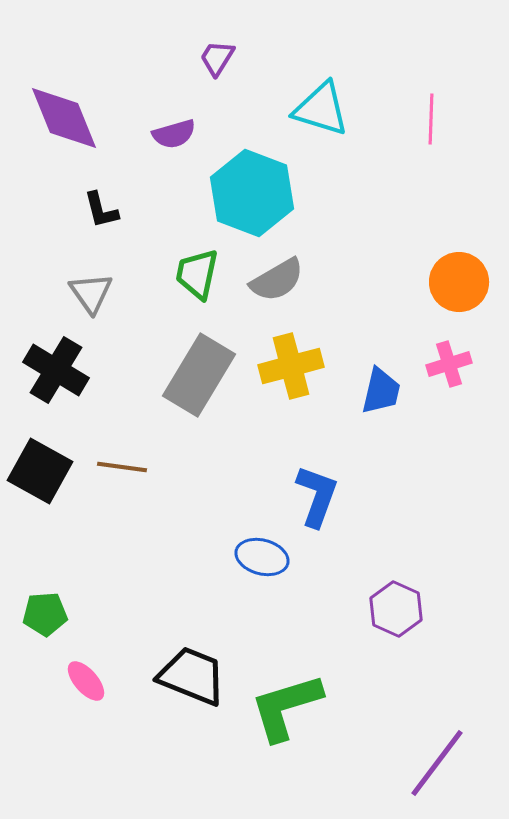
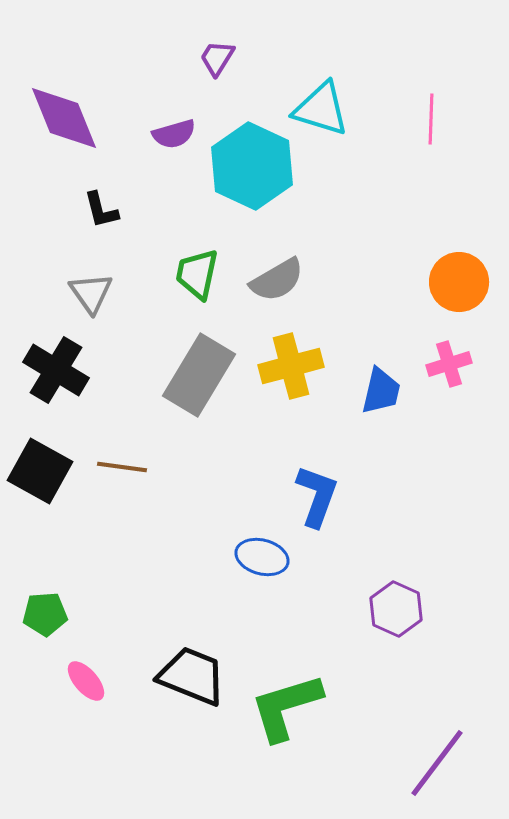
cyan hexagon: moved 27 px up; rotated 4 degrees clockwise
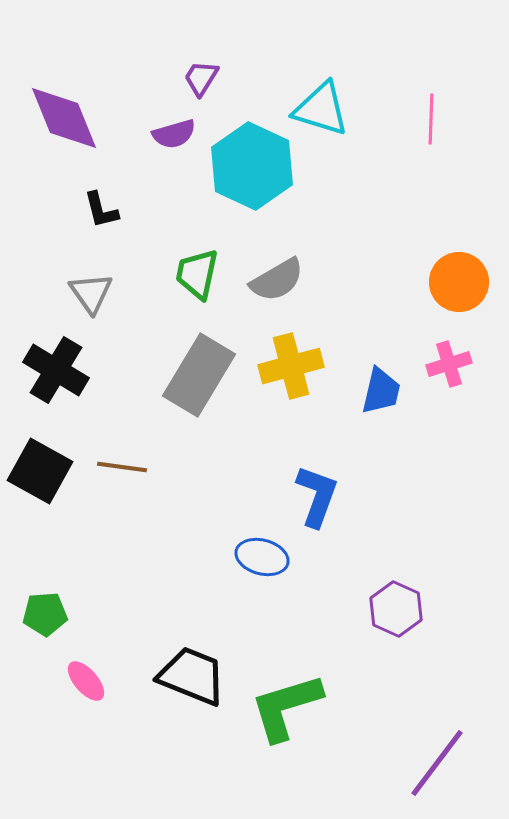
purple trapezoid: moved 16 px left, 20 px down
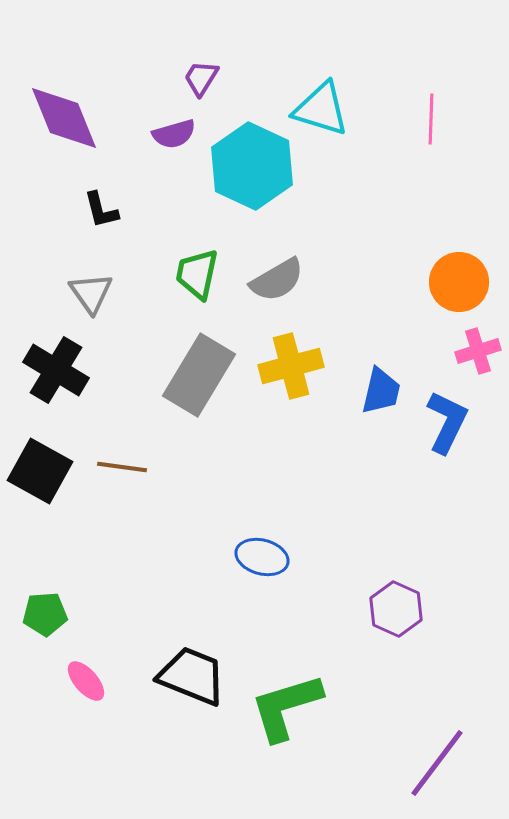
pink cross: moved 29 px right, 13 px up
blue L-shape: moved 130 px right, 74 px up; rotated 6 degrees clockwise
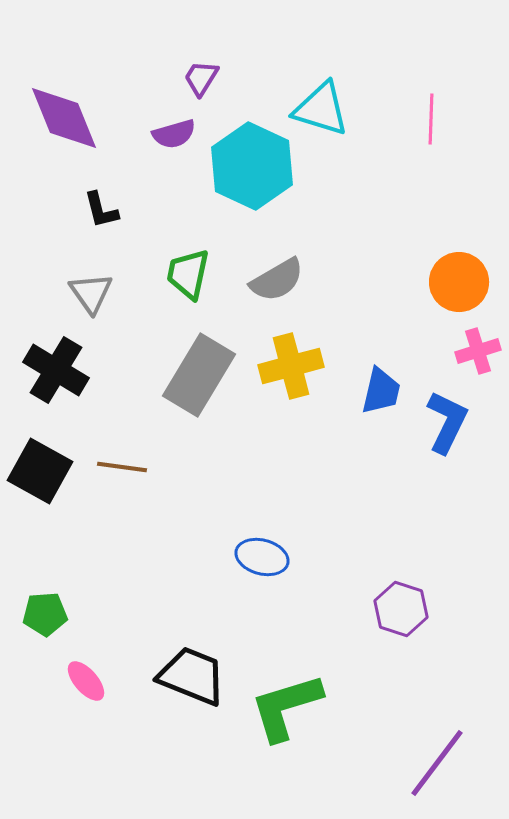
green trapezoid: moved 9 px left
purple hexagon: moved 5 px right; rotated 6 degrees counterclockwise
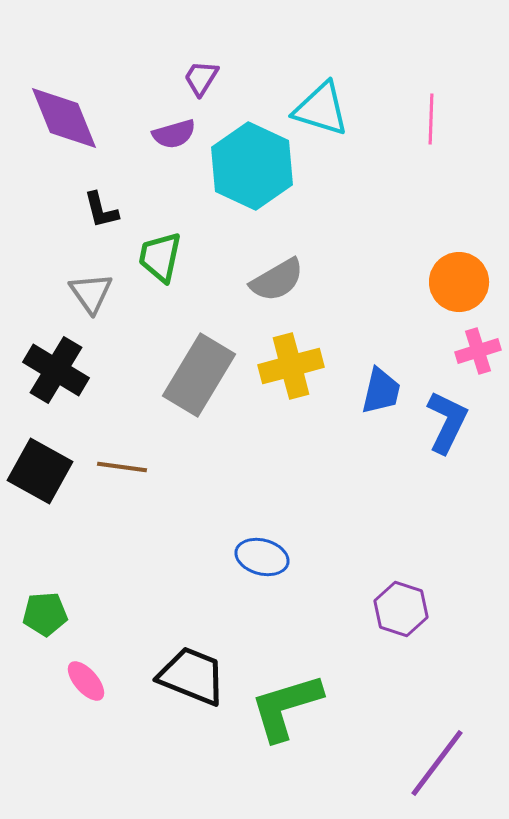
green trapezoid: moved 28 px left, 17 px up
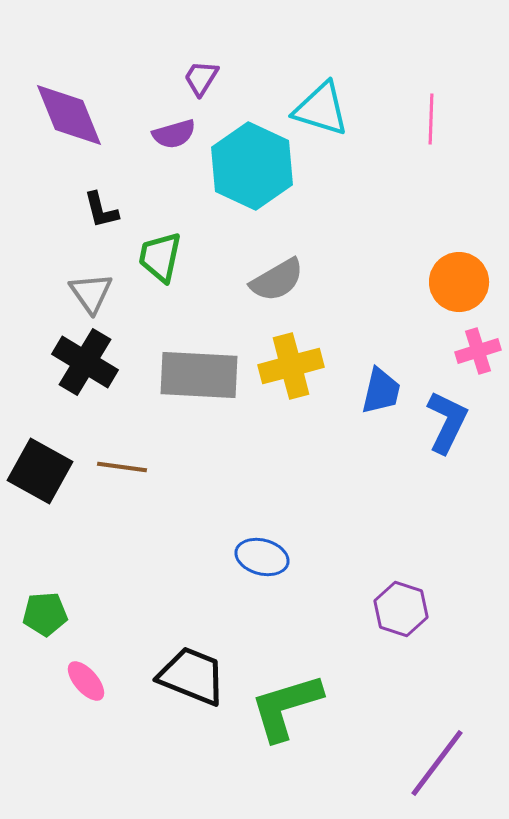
purple diamond: moved 5 px right, 3 px up
black cross: moved 29 px right, 8 px up
gray rectangle: rotated 62 degrees clockwise
